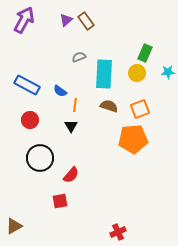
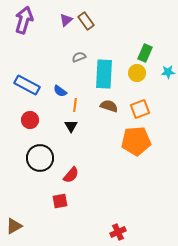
purple arrow: rotated 12 degrees counterclockwise
orange pentagon: moved 3 px right, 2 px down
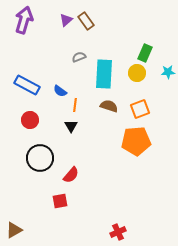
brown triangle: moved 4 px down
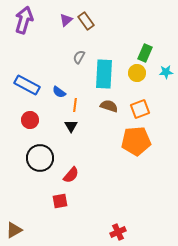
gray semicircle: rotated 40 degrees counterclockwise
cyan star: moved 2 px left
blue semicircle: moved 1 px left, 1 px down
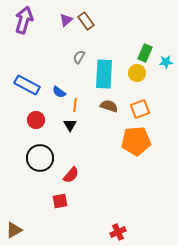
cyan star: moved 10 px up
red circle: moved 6 px right
black triangle: moved 1 px left, 1 px up
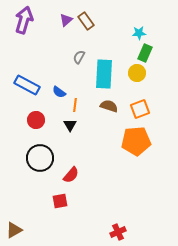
cyan star: moved 27 px left, 29 px up
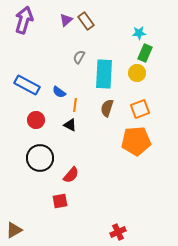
brown semicircle: moved 2 px left, 2 px down; rotated 90 degrees counterclockwise
black triangle: rotated 32 degrees counterclockwise
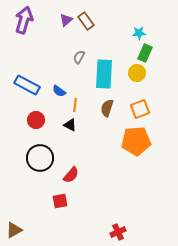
blue semicircle: moved 1 px up
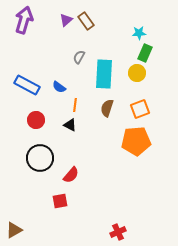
blue semicircle: moved 4 px up
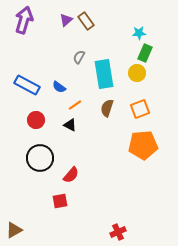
cyan rectangle: rotated 12 degrees counterclockwise
orange line: rotated 48 degrees clockwise
orange pentagon: moved 7 px right, 4 px down
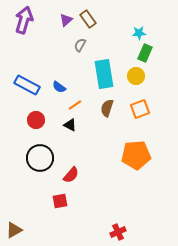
brown rectangle: moved 2 px right, 2 px up
gray semicircle: moved 1 px right, 12 px up
yellow circle: moved 1 px left, 3 px down
orange pentagon: moved 7 px left, 10 px down
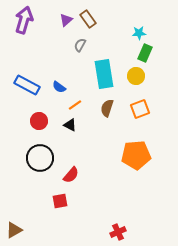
red circle: moved 3 px right, 1 px down
